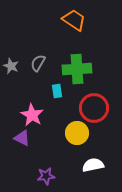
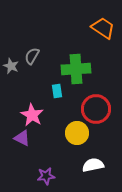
orange trapezoid: moved 29 px right, 8 px down
gray semicircle: moved 6 px left, 7 px up
green cross: moved 1 px left
red circle: moved 2 px right, 1 px down
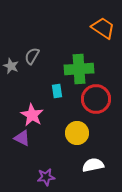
green cross: moved 3 px right
red circle: moved 10 px up
purple star: moved 1 px down
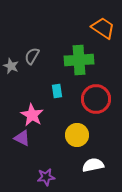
green cross: moved 9 px up
yellow circle: moved 2 px down
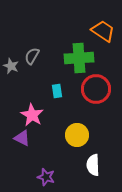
orange trapezoid: moved 3 px down
green cross: moved 2 px up
red circle: moved 10 px up
white semicircle: rotated 80 degrees counterclockwise
purple star: rotated 24 degrees clockwise
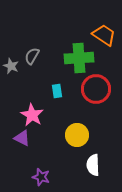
orange trapezoid: moved 1 px right, 4 px down
purple star: moved 5 px left
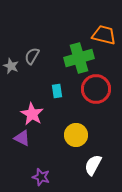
orange trapezoid: rotated 20 degrees counterclockwise
green cross: rotated 12 degrees counterclockwise
pink star: moved 1 px up
yellow circle: moved 1 px left
white semicircle: rotated 30 degrees clockwise
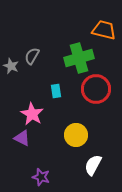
orange trapezoid: moved 5 px up
cyan rectangle: moved 1 px left
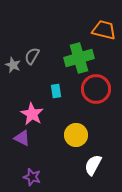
gray star: moved 2 px right, 1 px up
purple star: moved 9 px left
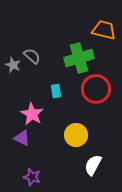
gray semicircle: rotated 102 degrees clockwise
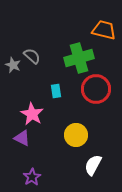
purple star: rotated 24 degrees clockwise
